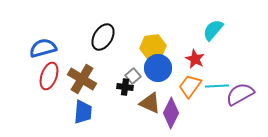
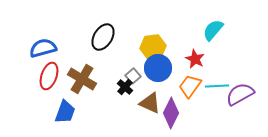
black cross: rotated 35 degrees clockwise
blue trapezoid: moved 18 px left; rotated 15 degrees clockwise
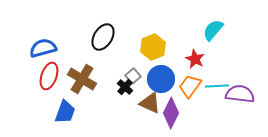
yellow hexagon: rotated 15 degrees counterclockwise
blue circle: moved 3 px right, 11 px down
purple semicircle: rotated 36 degrees clockwise
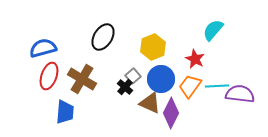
blue trapezoid: rotated 15 degrees counterclockwise
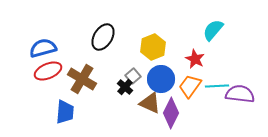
red ellipse: moved 1 px left, 5 px up; rotated 48 degrees clockwise
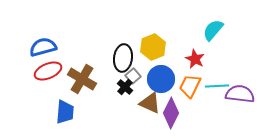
black ellipse: moved 20 px right, 21 px down; rotated 24 degrees counterclockwise
blue semicircle: moved 1 px up
orange trapezoid: rotated 10 degrees counterclockwise
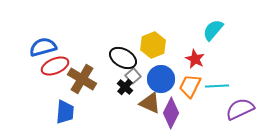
yellow hexagon: moved 2 px up
black ellipse: rotated 68 degrees counterclockwise
red ellipse: moved 7 px right, 5 px up
purple semicircle: moved 15 px down; rotated 32 degrees counterclockwise
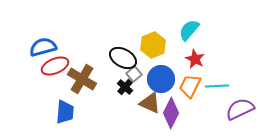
cyan semicircle: moved 24 px left
gray square: moved 1 px right, 2 px up
